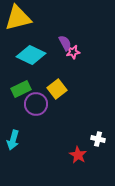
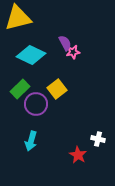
green rectangle: moved 1 px left; rotated 18 degrees counterclockwise
cyan arrow: moved 18 px right, 1 px down
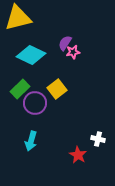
purple semicircle: rotated 119 degrees counterclockwise
purple circle: moved 1 px left, 1 px up
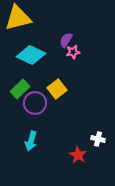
purple semicircle: moved 1 px right, 3 px up
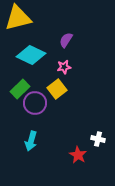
pink star: moved 9 px left, 15 px down
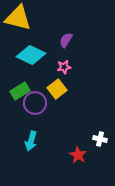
yellow triangle: rotated 28 degrees clockwise
green rectangle: moved 2 px down; rotated 12 degrees clockwise
white cross: moved 2 px right
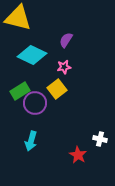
cyan diamond: moved 1 px right
